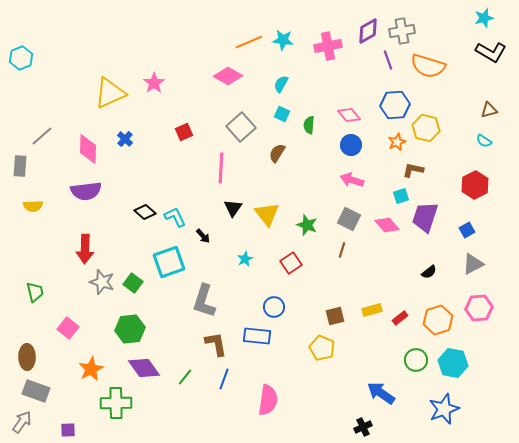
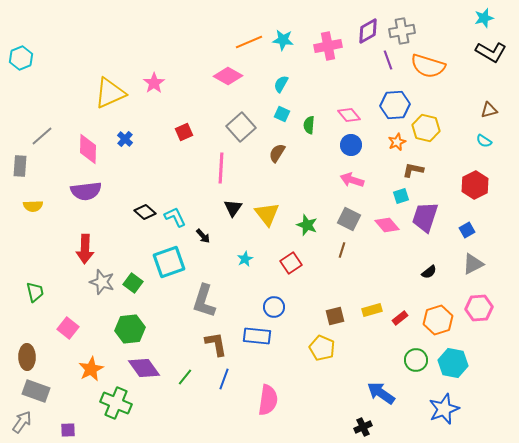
green cross at (116, 403): rotated 24 degrees clockwise
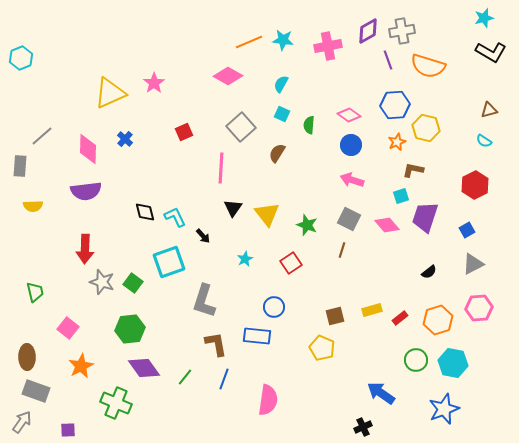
pink diamond at (349, 115): rotated 15 degrees counterclockwise
black diamond at (145, 212): rotated 35 degrees clockwise
orange star at (91, 369): moved 10 px left, 3 px up
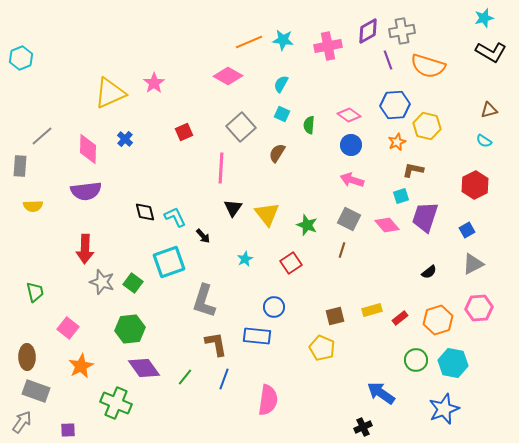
yellow hexagon at (426, 128): moved 1 px right, 2 px up
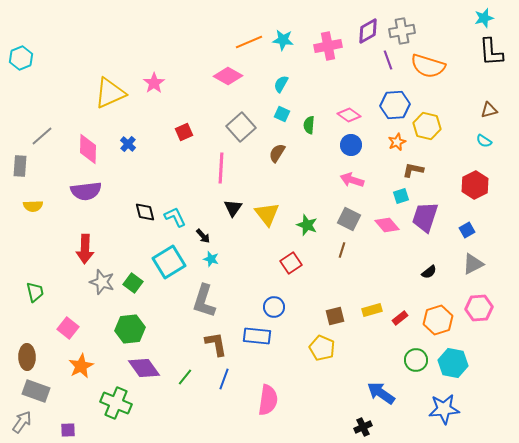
black L-shape at (491, 52): rotated 56 degrees clockwise
blue cross at (125, 139): moved 3 px right, 5 px down
cyan star at (245, 259): moved 34 px left; rotated 28 degrees counterclockwise
cyan square at (169, 262): rotated 12 degrees counterclockwise
blue star at (444, 409): rotated 16 degrees clockwise
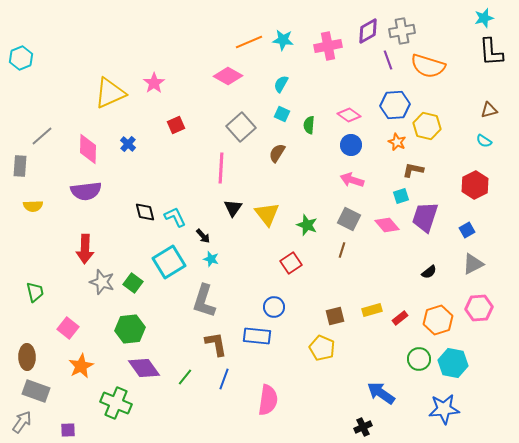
red square at (184, 132): moved 8 px left, 7 px up
orange star at (397, 142): rotated 24 degrees counterclockwise
green circle at (416, 360): moved 3 px right, 1 px up
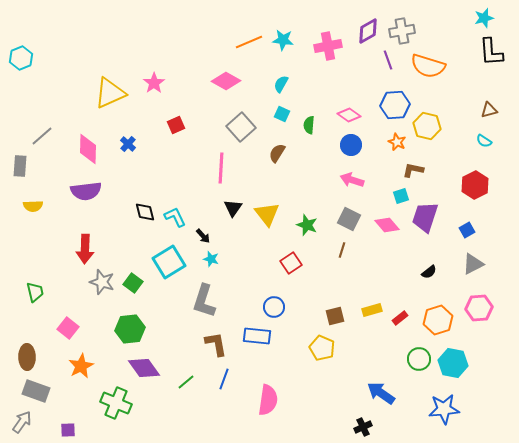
pink diamond at (228, 76): moved 2 px left, 5 px down
green line at (185, 377): moved 1 px right, 5 px down; rotated 12 degrees clockwise
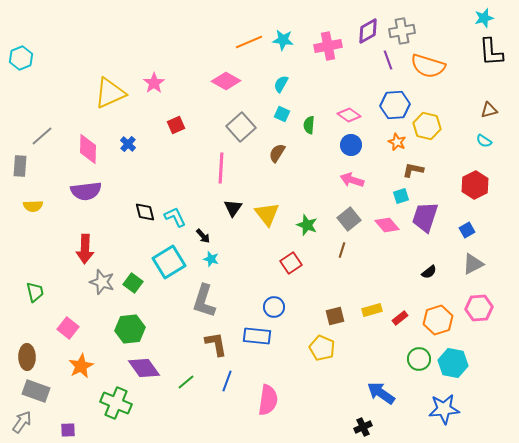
gray square at (349, 219): rotated 25 degrees clockwise
blue line at (224, 379): moved 3 px right, 2 px down
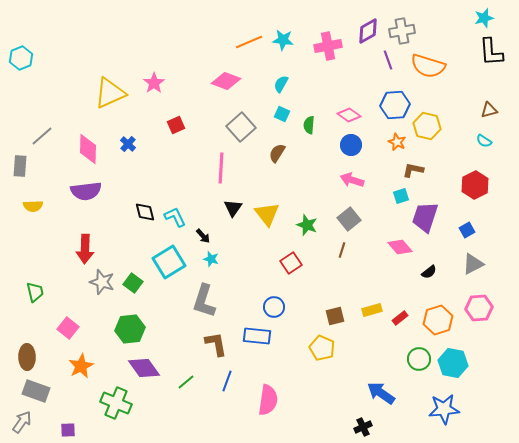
pink diamond at (226, 81): rotated 8 degrees counterclockwise
pink diamond at (387, 225): moved 13 px right, 22 px down
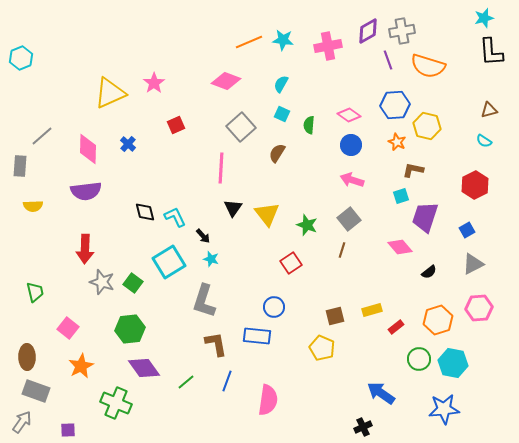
red rectangle at (400, 318): moved 4 px left, 9 px down
